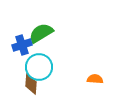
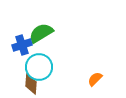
orange semicircle: rotated 49 degrees counterclockwise
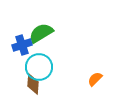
brown diamond: moved 2 px right
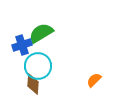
cyan circle: moved 1 px left, 1 px up
orange semicircle: moved 1 px left, 1 px down
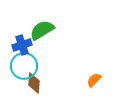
green semicircle: moved 1 px right, 3 px up
cyan circle: moved 14 px left
brown diamond: moved 1 px right, 1 px up
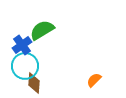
blue cross: rotated 18 degrees counterclockwise
cyan circle: moved 1 px right
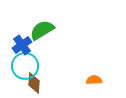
orange semicircle: rotated 42 degrees clockwise
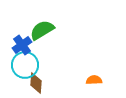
cyan circle: moved 1 px up
brown diamond: moved 2 px right
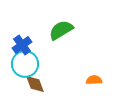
green semicircle: moved 19 px right
cyan circle: moved 1 px up
brown diamond: moved 1 px left, 1 px down; rotated 25 degrees counterclockwise
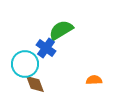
blue cross: moved 24 px right, 3 px down; rotated 18 degrees counterclockwise
